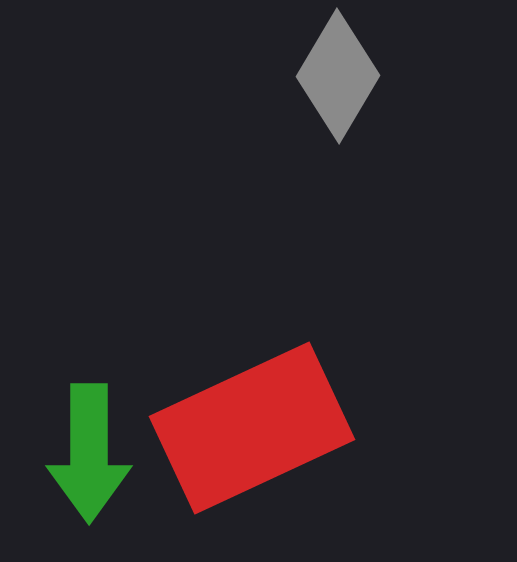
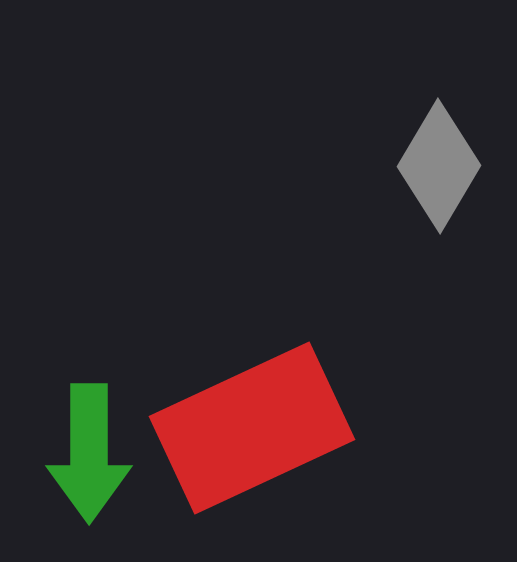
gray diamond: moved 101 px right, 90 px down
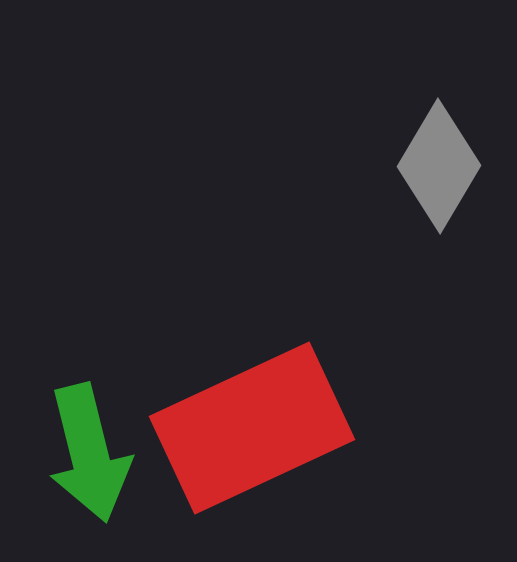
green arrow: rotated 14 degrees counterclockwise
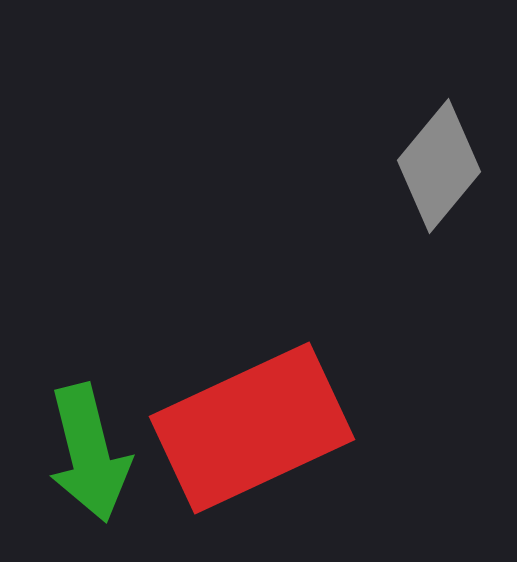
gray diamond: rotated 9 degrees clockwise
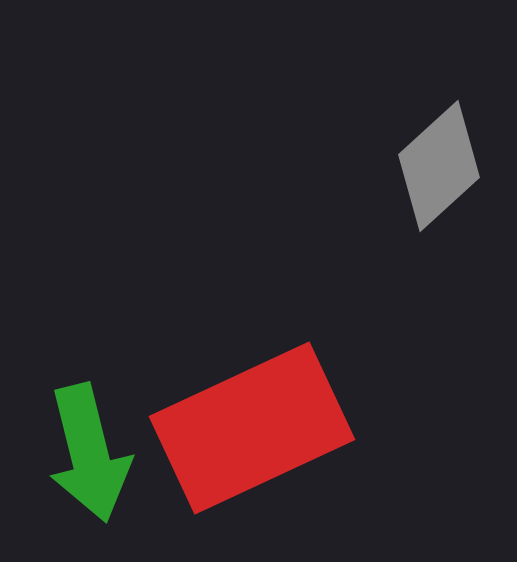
gray diamond: rotated 8 degrees clockwise
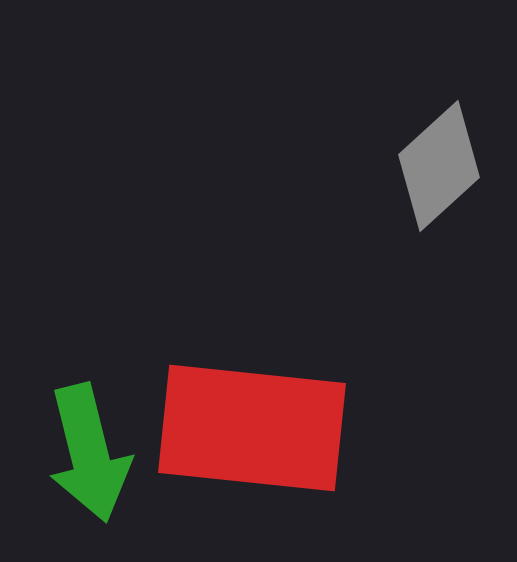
red rectangle: rotated 31 degrees clockwise
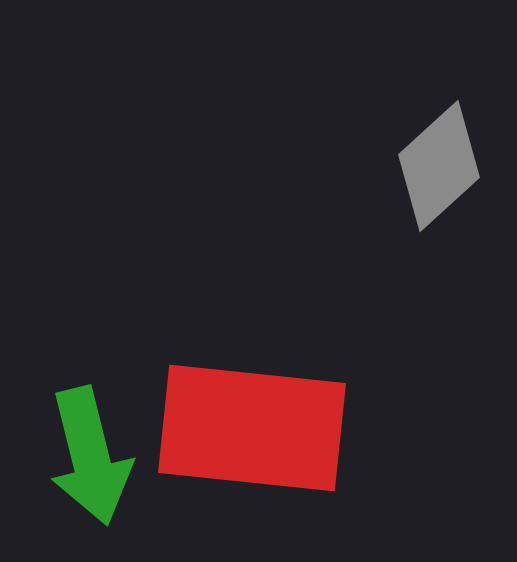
green arrow: moved 1 px right, 3 px down
